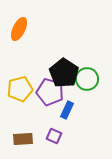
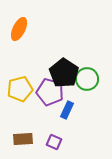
purple square: moved 6 px down
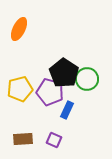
purple square: moved 2 px up
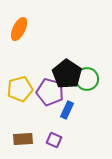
black pentagon: moved 3 px right, 1 px down
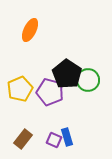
orange ellipse: moved 11 px right, 1 px down
green circle: moved 1 px right, 1 px down
yellow pentagon: rotated 10 degrees counterclockwise
blue rectangle: moved 27 px down; rotated 42 degrees counterclockwise
brown rectangle: rotated 48 degrees counterclockwise
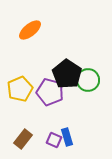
orange ellipse: rotated 25 degrees clockwise
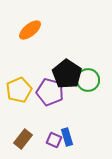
yellow pentagon: moved 1 px left, 1 px down
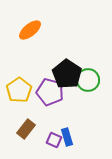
yellow pentagon: rotated 10 degrees counterclockwise
brown rectangle: moved 3 px right, 10 px up
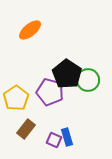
yellow pentagon: moved 3 px left, 8 px down
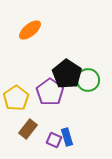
purple pentagon: rotated 20 degrees clockwise
brown rectangle: moved 2 px right
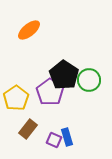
orange ellipse: moved 1 px left
black pentagon: moved 3 px left, 1 px down
green circle: moved 1 px right
